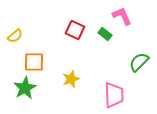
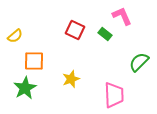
orange square: moved 1 px up
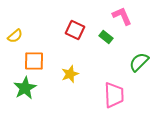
green rectangle: moved 1 px right, 3 px down
yellow star: moved 1 px left, 5 px up
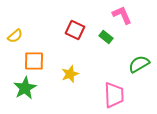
pink L-shape: moved 1 px up
green semicircle: moved 2 px down; rotated 15 degrees clockwise
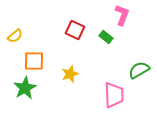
pink L-shape: rotated 45 degrees clockwise
green semicircle: moved 6 px down
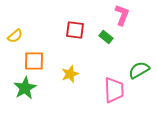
red square: rotated 18 degrees counterclockwise
pink trapezoid: moved 5 px up
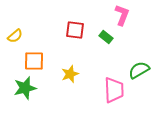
green star: rotated 15 degrees clockwise
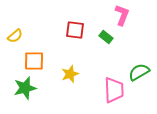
green semicircle: moved 2 px down
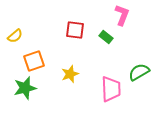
orange square: rotated 20 degrees counterclockwise
pink trapezoid: moved 3 px left, 1 px up
